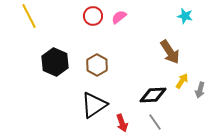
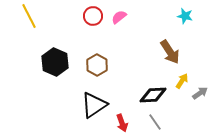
gray arrow: moved 3 px down; rotated 140 degrees counterclockwise
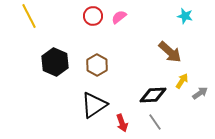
brown arrow: rotated 15 degrees counterclockwise
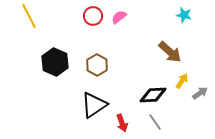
cyan star: moved 1 px left, 1 px up
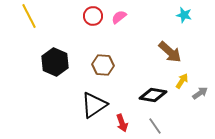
brown hexagon: moved 6 px right; rotated 25 degrees counterclockwise
black diamond: rotated 12 degrees clockwise
gray line: moved 4 px down
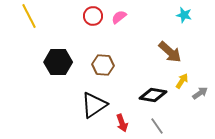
black hexagon: moved 3 px right; rotated 24 degrees counterclockwise
gray line: moved 2 px right
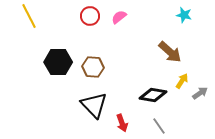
red circle: moved 3 px left
brown hexagon: moved 10 px left, 2 px down
black triangle: rotated 40 degrees counterclockwise
gray line: moved 2 px right
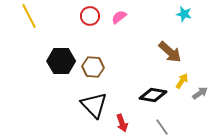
cyan star: moved 1 px up
black hexagon: moved 3 px right, 1 px up
gray line: moved 3 px right, 1 px down
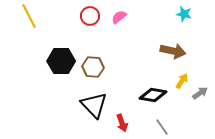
brown arrow: moved 3 px right, 1 px up; rotated 30 degrees counterclockwise
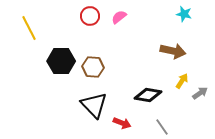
yellow line: moved 12 px down
black diamond: moved 5 px left
red arrow: rotated 48 degrees counterclockwise
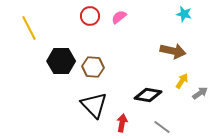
red arrow: rotated 102 degrees counterclockwise
gray line: rotated 18 degrees counterclockwise
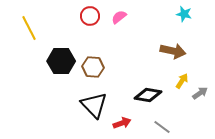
red arrow: rotated 60 degrees clockwise
